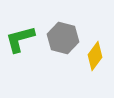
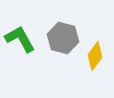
green L-shape: rotated 76 degrees clockwise
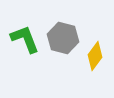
green L-shape: moved 5 px right; rotated 8 degrees clockwise
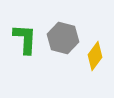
green L-shape: rotated 24 degrees clockwise
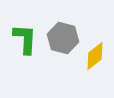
yellow diamond: rotated 16 degrees clockwise
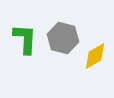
yellow diamond: rotated 8 degrees clockwise
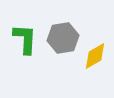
gray hexagon: rotated 24 degrees counterclockwise
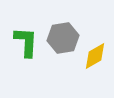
green L-shape: moved 1 px right, 3 px down
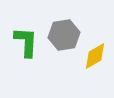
gray hexagon: moved 1 px right, 3 px up
